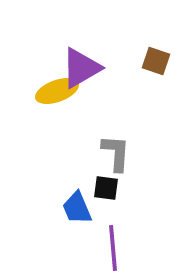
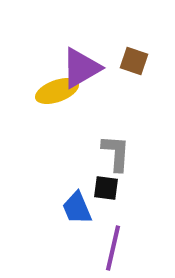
brown square: moved 22 px left
purple line: rotated 18 degrees clockwise
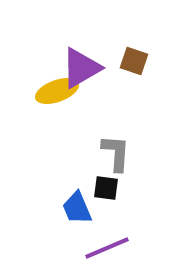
purple line: moved 6 px left; rotated 54 degrees clockwise
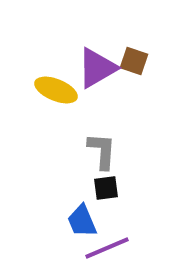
purple triangle: moved 16 px right
yellow ellipse: moved 1 px left, 1 px up; rotated 42 degrees clockwise
gray L-shape: moved 14 px left, 2 px up
black square: rotated 16 degrees counterclockwise
blue trapezoid: moved 5 px right, 13 px down
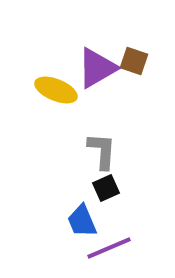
black square: rotated 16 degrees counterclockwise
purple line: moved 2 px right
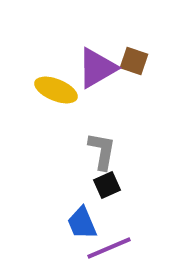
gray L-shape: rotated 6 degrees clockwise
black square: moved 1 px right, 3 px up
blue trapezoid: moved 2 px down
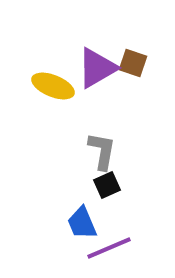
brown square: moved 1 px left, 2 px down
yellow ellipse: moved 3 px left, 4 px up
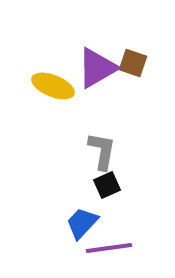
blue trapezoid: rotated 66 degrees clockwise
purple line: rotated 15 degrees clockwise
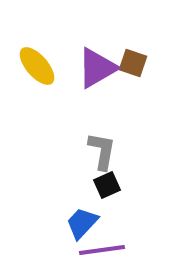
yellow ellipse: moved 16 px left, 20 px up; rotated 27 degrees clockwise
purple line: moved 7 px left, 2 px down
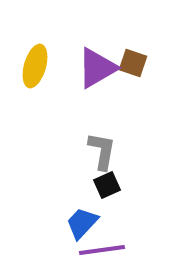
yellow ellipse: moved 2 px left; rotated 57 degrees clockwise
